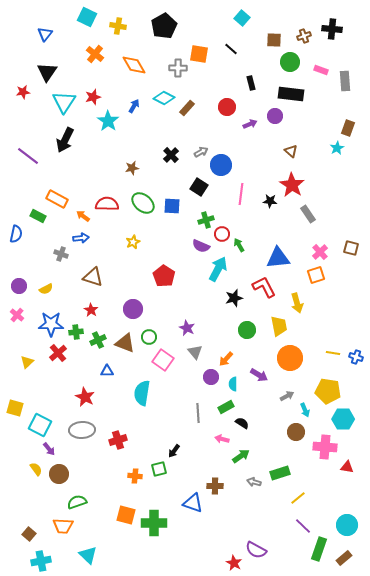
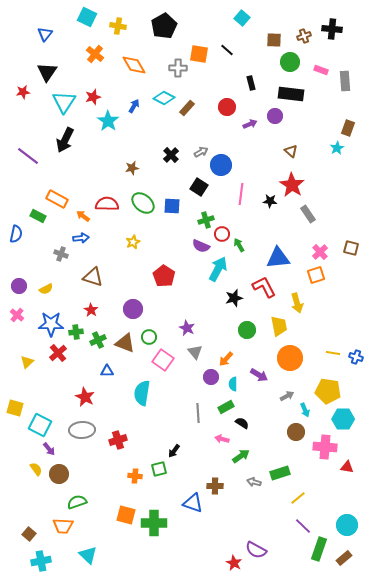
black line at (231, 49): moved 4 px left, 1 px down
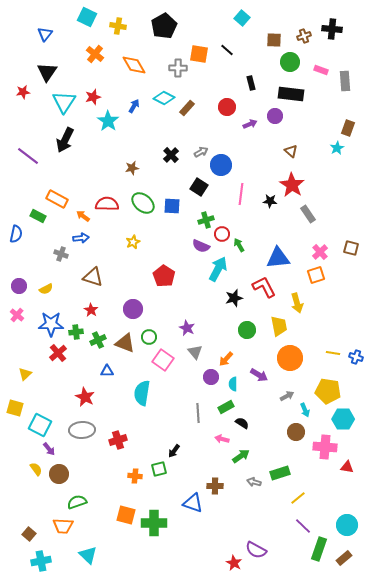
yellow triangle at (27, 362): moved 2 px left, 12 px down
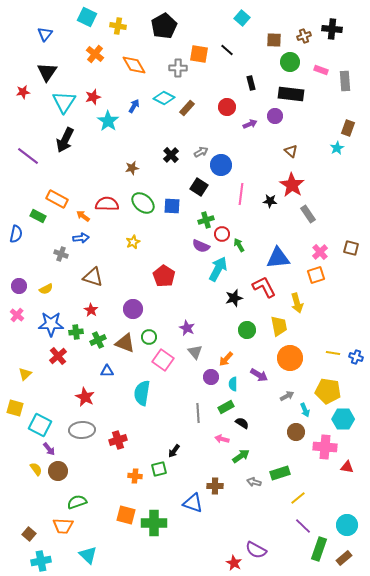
red cross at (58, 353): moved 3 px down
brown circle at (59, 474): moved 1 px left, 3 px up
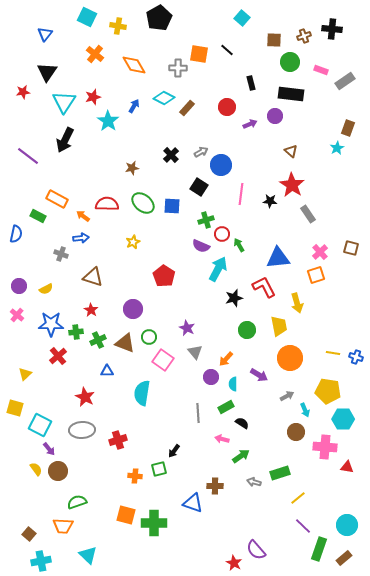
black pentagon at (164, 26): moved 5 px left, 8 px up
gray rectangle at (345, 81): rotated 60 degrees clockwise
purple semicircle at (256, 550): rotated 20 degrees clockwise
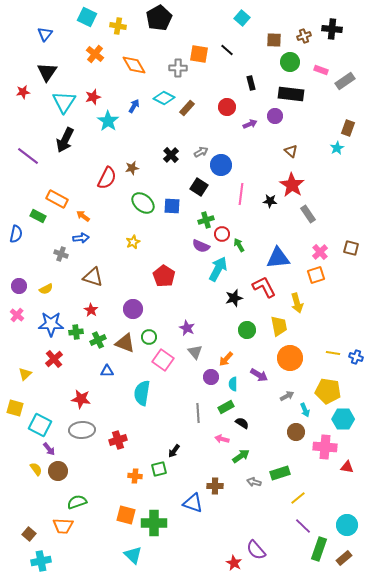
red semicircle at (107, 204): moved 26 px up; rotated 115 degrees clockwise
red cross at (58, 356): moved 4 px left, 3 px down
red star at (85, 397): moved 4 px left, 2 px down; rotated 18 degrees counterclockwise
cyan triangle at (88, 555): moved 45 px right
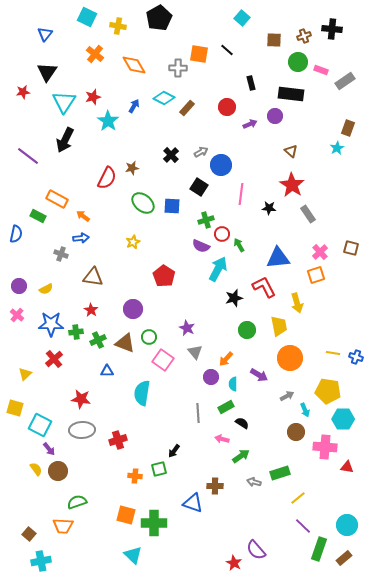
green circle at (290, 62): moved 8 px right
black star at (270, 201): moved 1 px left, 7 px down
brown triangle at (93, 277): rotated 10 degrees counterclockwise
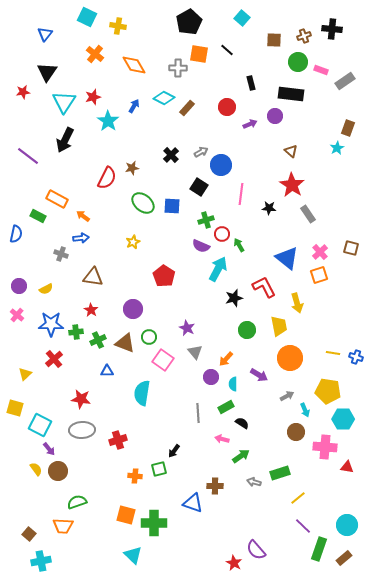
black pentagon at (159, 18): moved 30 px right, 4 px down
blue triangle at (278, 258): moved 9 px right; rotated 45 degrees clockwise
orange square at (316, 275): moved 3 px right
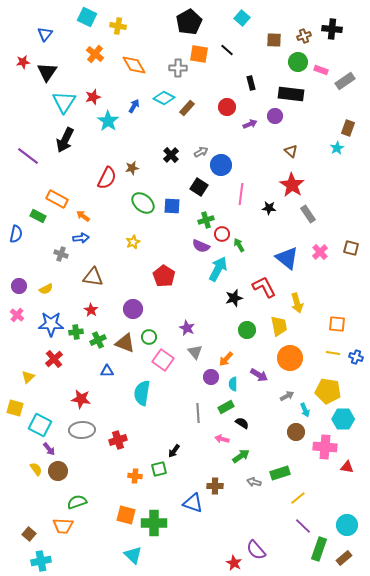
red star at (23, 92): moved 30 px up
orange square at (319, 275): moved 18 px right, 49 px down; rotated 24 degrees clockwise
yellow triangle at (25, 374): moved 3 px right, 3 px down
